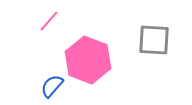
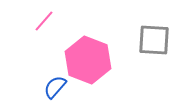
pink line: moved 5 px left
blue semicircle: moved 3 px right, 1 px down
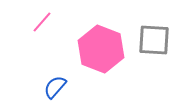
pink line: moved 2 px left, 1 px down
pink hexagon: moved 13 px right, 11 px up
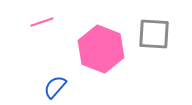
pink line: rotated 30 degrees clockwise
gray square: moved 6 px up
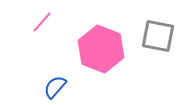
pink line: rotated 30 degrees counterclockwise
gray square: moved 4 px right, 2 px down; rotated 8 degrees clockwise
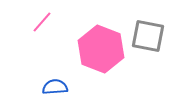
gray square: moved 10 px left
blue semicircle: rotated 45 degrees clockwise
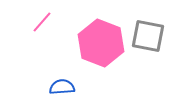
pink hexagon: moved 6 px up
blue semicircle: moved 7 px right
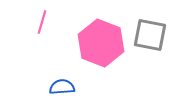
pink line: rotated 25 degrees counterclockwise
gray square: moved 2 px right, 1 px up
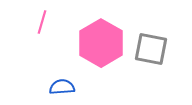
gray square: moved 1 px right, 14 px down
pink hexagon: rotated 9 degrees clockwise
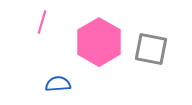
pink hexagon: moved 2 px left, 1 px up
blue semicircle: moved 4 px left, 3 px up
